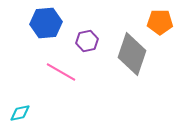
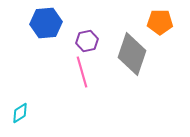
pink line: moved 21 px right; rotated 44 degrees clockwise
cyan diamond: rotated 20 degrees counterclockwise
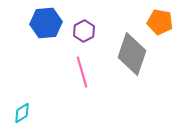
orange pentagon: rotated 10 degrees clockwise
purple hexagon: moved 3 px left, 10 px up; rotated 15 degrees counterclockwise
cyan diamond: moved 2 px right
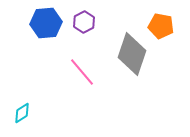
orange pentagon: moved 1 px right, 4 px down
purple hexagon: moved 9 px up
pink line: rotated 24 degrees counterclockwise
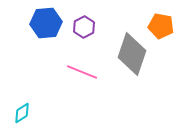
purple hexagon: moved 5 px down
pink line: rotated 28 degrees counterclockwise
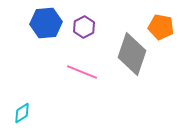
orange pentagon: moved 1 px down
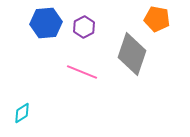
orange pentagon: moved 4 px left, 8 px up
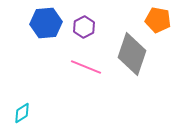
orange pentagon: moved 1 px right, 1 px down
pink line: moved 4 px right, 5 px up
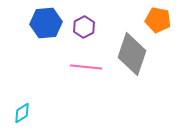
pink line: rotated 16 degrees counterclockwise
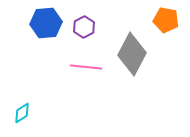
orange pentagon: moved 8 px right
gray diamond: rotated 9 degrees clockwise
